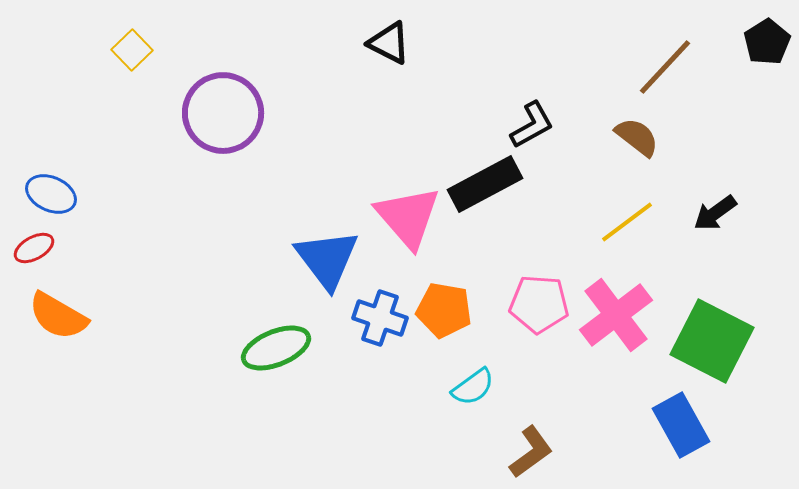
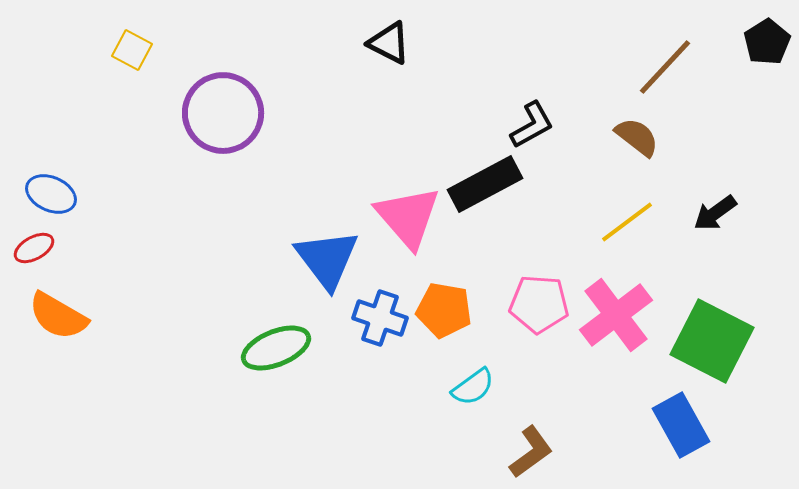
yellow square: rotated 18 degrees counterclockwise
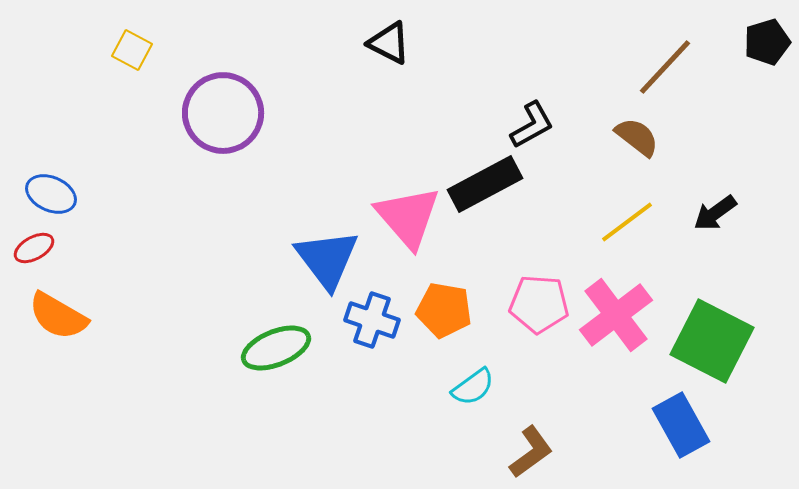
black pentagon: rotated 15 degrees clockwise
blue cross: moved 8 px left, 2 px down
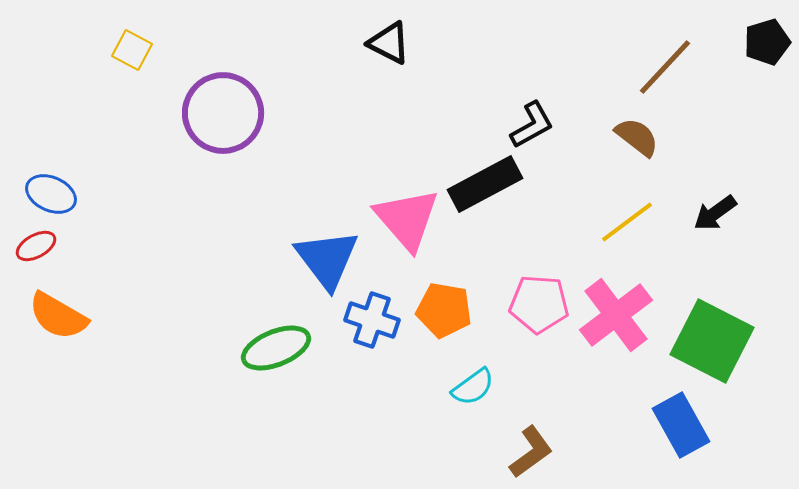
pink triangle: moved 1 px left, 2 px down
red ellipse: moved 2 px right, 2 px up
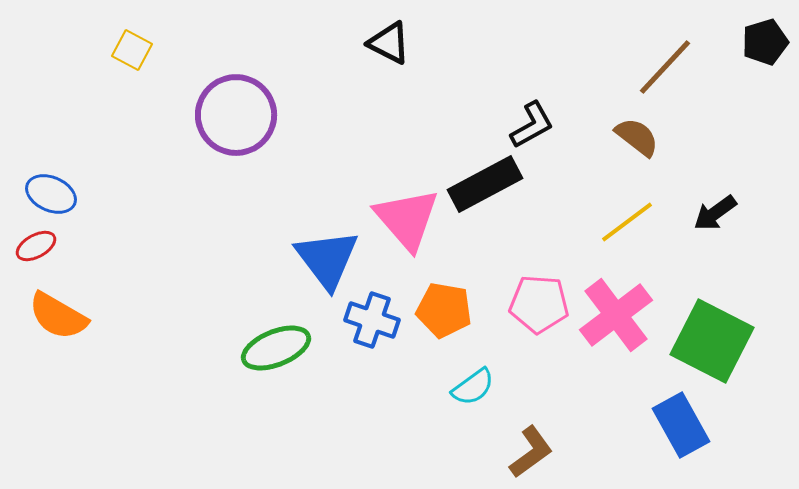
black pentagon: moved 2 px left
purple circle: moved 13 px right, 2 px down
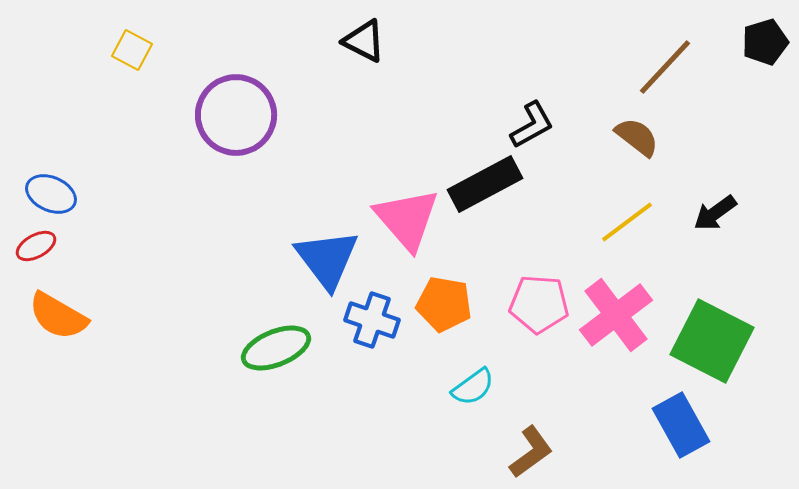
black triangle: moved 25 px left, 2 px up
orange pentagon: moved 6 px up
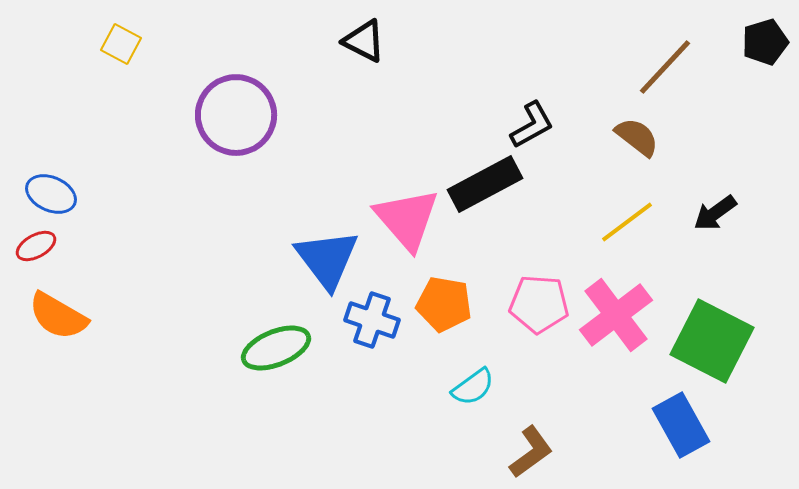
yellow square: moved 11 px left, 6 px up
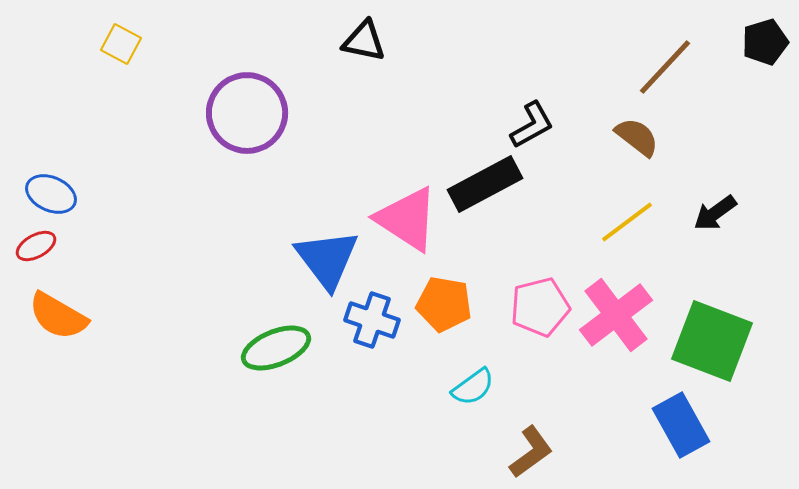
black triangle: rotated 15 degrees counterclockwise
purple circle: moved 11 px right, 2 px up
pink triangle: rotated 16 degrees counterclockwise
pink pentagon: moved 1 px right, 3 px down; rotated 18 degrees counterclockwise
green square: rotated 6 degrees counterclockwise
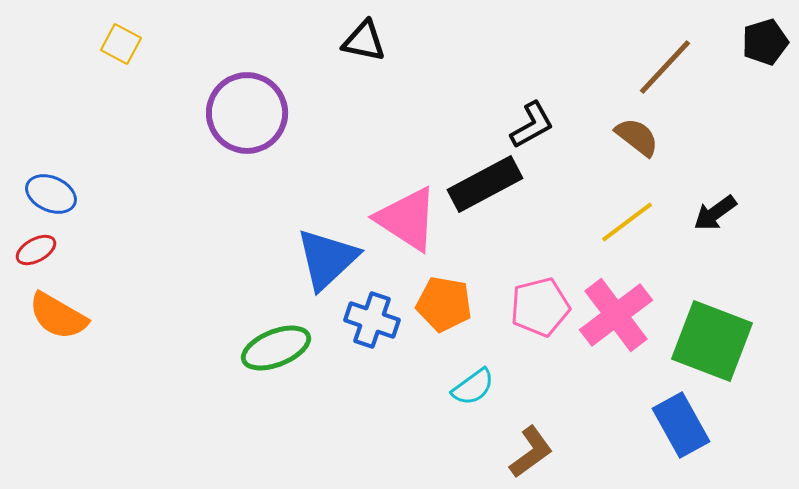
red ellipse: moved 4 px down
blue triangle: rotated 24 degrees clockwise
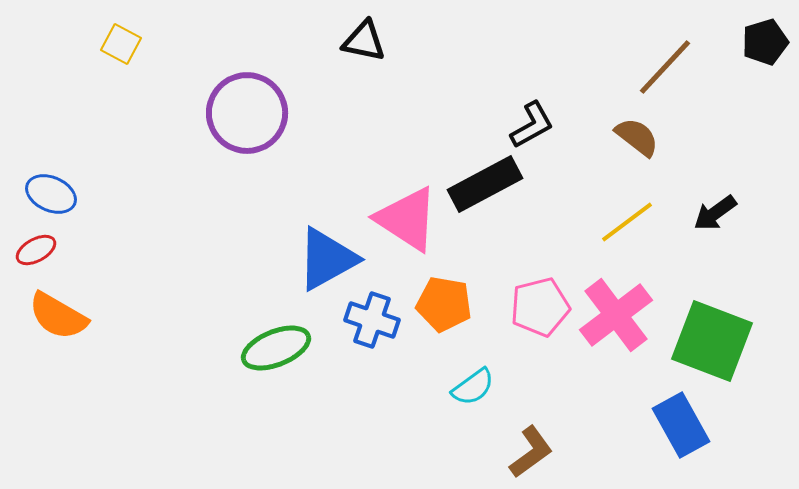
blue triangle: rotated 14 degrees clockwise
